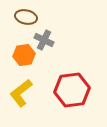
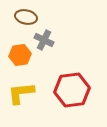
orange hexagon: moved 4 px left
yellow L-shape: rotated 32 degrees clockwise
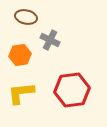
gray cross: moved 6 px right
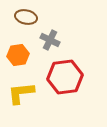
orange hexagon: moved 2 px left
red hexagon: moved 7 px left, 13 px up
